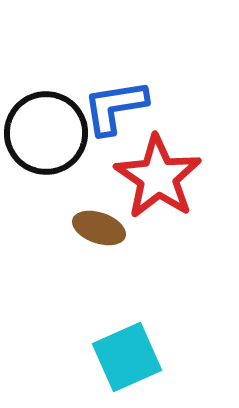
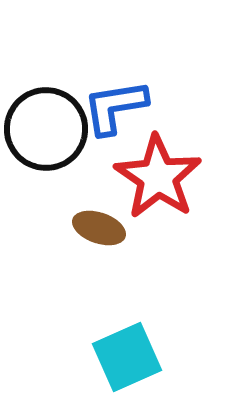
black circle: moved 4 px up
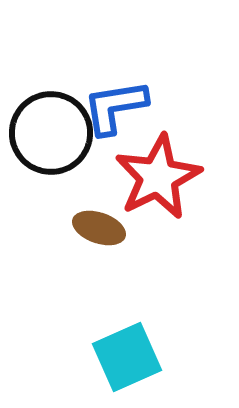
black circle: moved 5 px right, 4 px down
red star: rotated 12 degrees clockwise
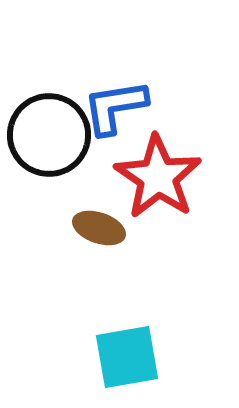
black circle: moved 2 px left, 2 px down
red star: rotated 12 degrees counterclockwise
cyan square: rotated 14 degrees clockwise
